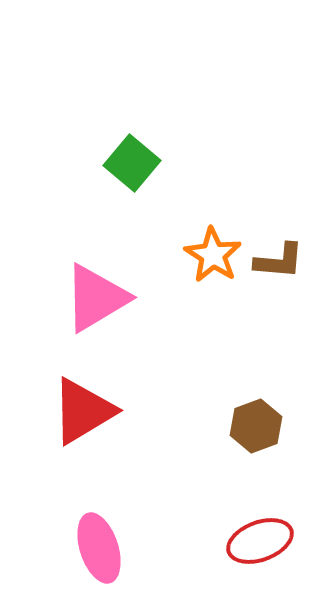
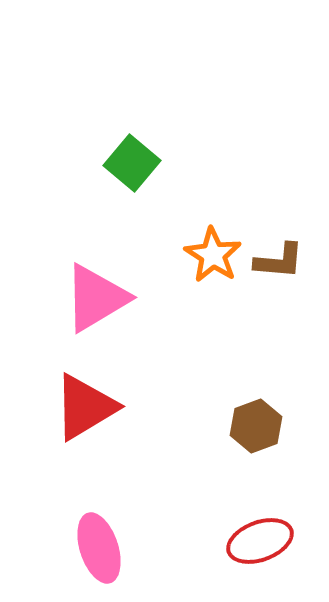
red triangle: moved 2 px right, 4 px up
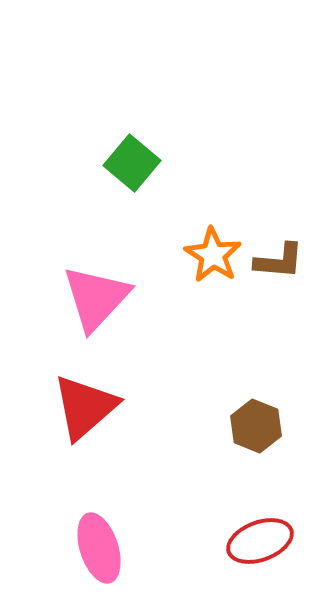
pink triangle: rotated 16 degrees counterclockwise
red triangle: rotated 10 degrees counterclockwise
brown hexagon: rotated 18 degrees counterclockwise
